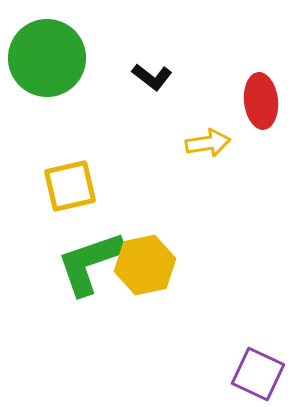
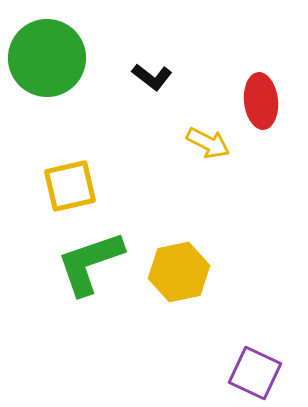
yellow arrow: rotated 36 degrees clockwise
yellow hexagon: moved 34 px right, 7 px down
purple square: moved 3 px left, 1 px up
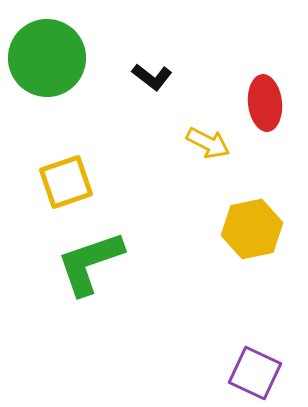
red ellipse: moved 4 px right, 2 px down
yellow square: moved 4 px left, 4 px up; rotated 6 degrees counterclockwise
yellow hexagon: moved 73 px right, 43 px up
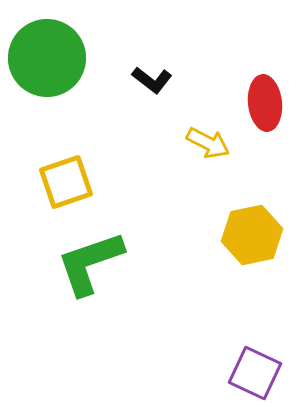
black L-shape: moved 3 px down
yellow hexagon: moved 6 px down
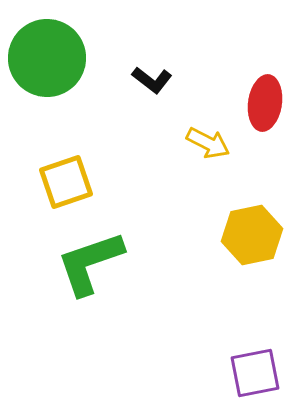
red ellipse: rotated 14 degrees clockwise
purple square: rotated 36 degrees counterclockwise
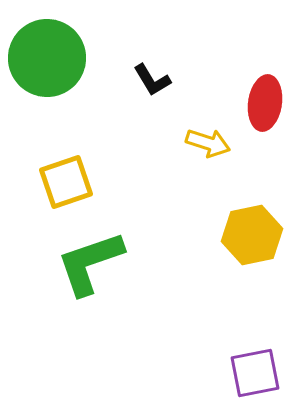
black L-shape: rotated 21 degrees clockwise
yellow arrow: rotated 9 degrees counterclockwise
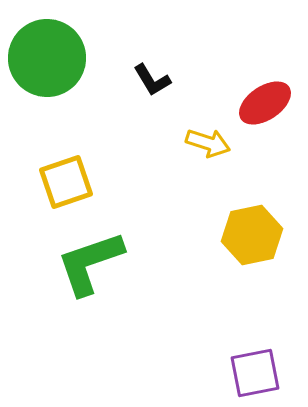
red ellipse: rotated 48 degrees clockwise
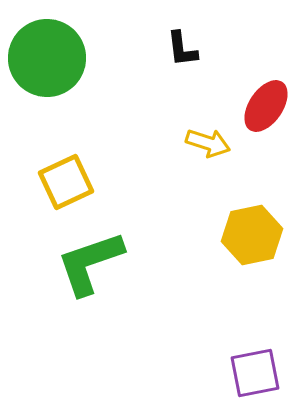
black L-shape: moved 30 px right, 31 px up; rotated 24 degrees clockwise
red ellipse: moved 1 px right, 3 px down; rotated 22 degrees counterclockwise
yellow square: rotated 6 degrees counterclockwise
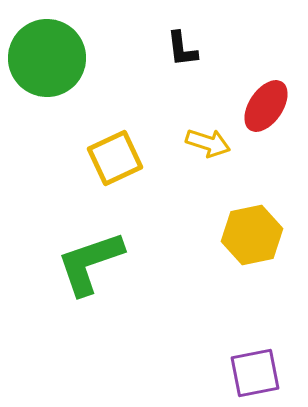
yellow square: moved 49 px right, 24 px up
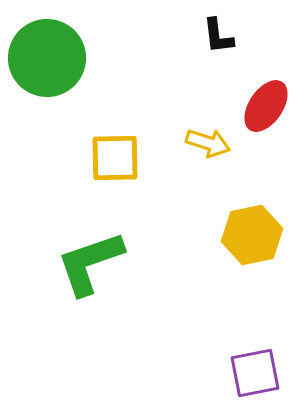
black L-shape: moved 36 px right, 13 px up
yellow square: rotated 24 degrees clockwise
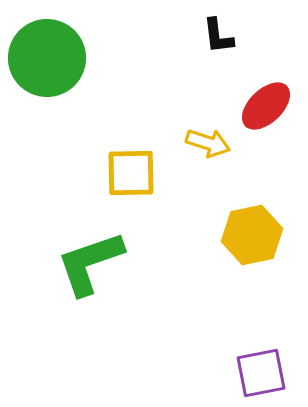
red ellipse: rotated 12 degrees clockwise
yellow square: moved 16 px right, 15 px down
purple square: moved 6 px right
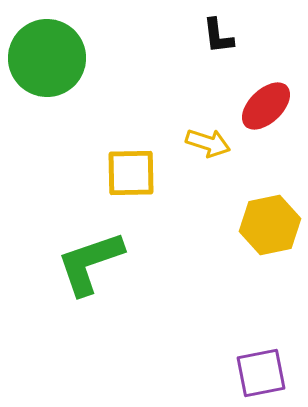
yellow hexagon: moved 18 px right, 10 px up
